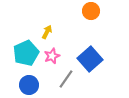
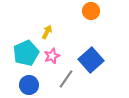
blue square: moved 1 px right, 1 px down
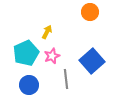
orange circle: moved 1 px left, 1 px down
blue square: moved 1 px right, 1 px down
gray line: rotated 42 degrees counterclockwise
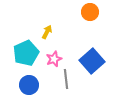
pink star: moved 2 px right, 3 px down
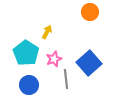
cyan pentagon: rotated 15 degrees counterclockwise
blue square: moved 3 px left, 2 px down
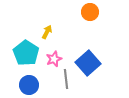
blue square: moved 1 px left
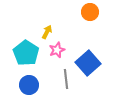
pink star: moved 3 px right, 9 px up
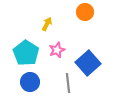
orange circle: moved 5 px left
yellow arrow: moved 8 px up
gray line: moved 2 px right, 4 px down
blue circle: moved 1 px right, 3 px up
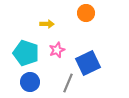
orange circle: moved 1 px right, 1 px down
yellow arrow: rotated 64 degrees clockwise
cyan pentagon: rotated 15 degrees counterclockwise
blue square: rotated 15 degrees clockwise
gray line: rotated 30 degrees clockwise
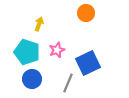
yellow arrow: moved 8 px left; rotated 72 degrees counterclockwise
cyan pentagon: moved 1 px right, 1 px up
blue circle: moved 2 px right, 3 px up
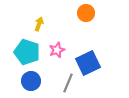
blue circle: moved 1 px left, 2 px down
